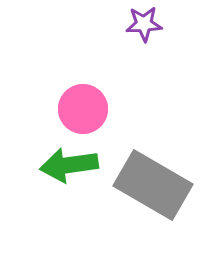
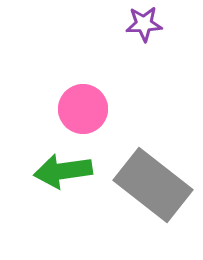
green arrow: moved 6 px left, 6 px down
gray rectangle: rotated 8 degrees clockwise
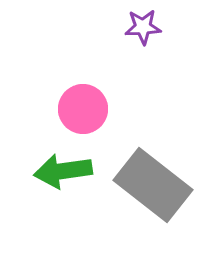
purple star: moved 1 px left, 3 px down
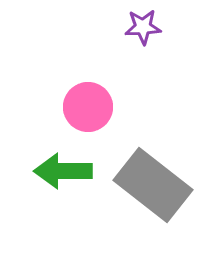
pink circle: moved 5 px right, 2 px up
green arrow: rotated 8 degrees clockwise
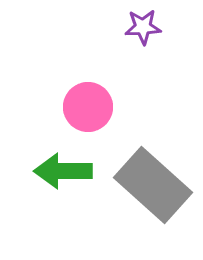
gray rectangle: rotated 4 degrees clockwise
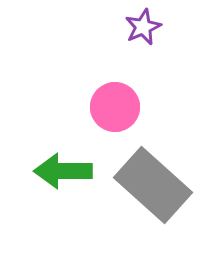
purple star: rotated 21 degrees counterclockwise
pink circle: moved 27 px right
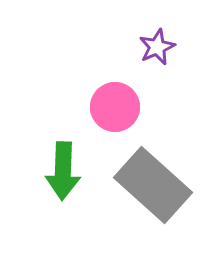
purple star: moved 14 px right, 20 px down
green arrow: rotated 88 degrees counterclockwise
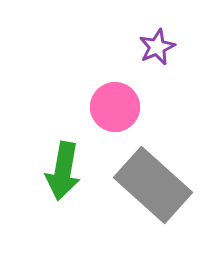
green arrow: rotated 8 degrees clockwise
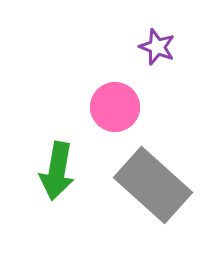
purple star: rotated 27 degrees counterclockwise
green arrow: moved 6 px left
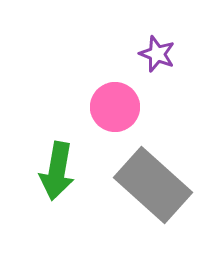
purple star: moved 7 px down
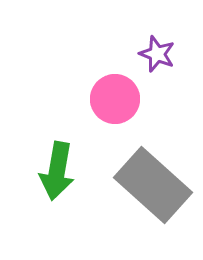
pink circle: moved 8 px up
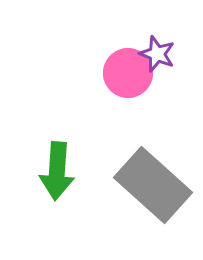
pink circle: moved 13 px right, 26 px up
green arrow: rotated 6 degrees counterclockwise
